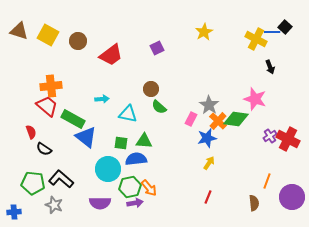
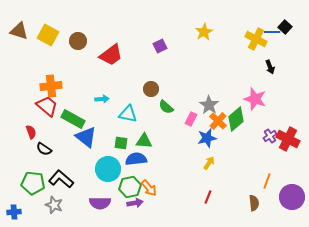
purple square at (157, 48): moved 3 px right, 2 px up
green semicircle at (159, 107): moved 7 px right
green diamond at (236, 119): rotated 50 degrees counterclockwise
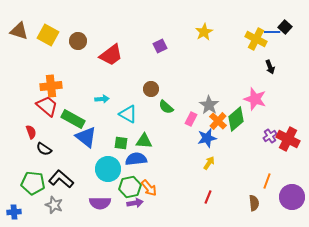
cyan triangle at (128, 114): rotated 18 degrees clockwise
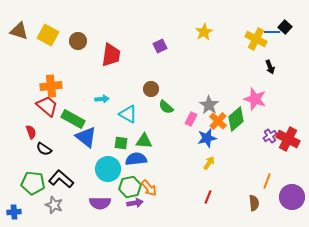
red trapezoid at (111, 55): rotated 45 degrees counterclockwise
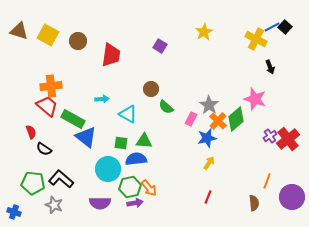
blue line at (272, 32): moved 5 px up; rotated 28 degrees counterclockwise
purple square at (160, 46): rotated 32 degrees counterclockwise
red cross at (288, 139): rotated 25 degrees clockwise
blue cross at (14, 212): rotated 24 degrees clockwise
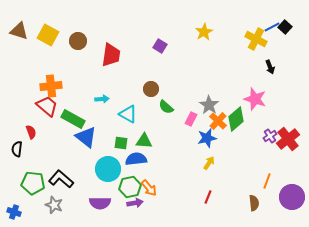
black semicircle at (44, 149): moved 27 px left; rotated 63 degrees clockwise
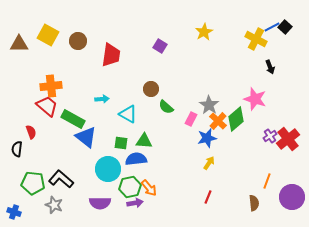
brown triangle at (19, 31): moved 13 px down; rotated 18 degrees counterclockwise
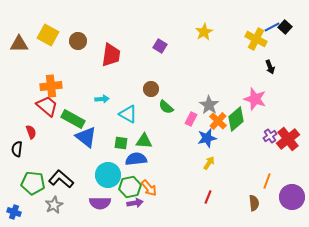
cyan circle at (108, 169): moved 6 px down
gray star at (54, 205): rotated 24 degrees clockwise
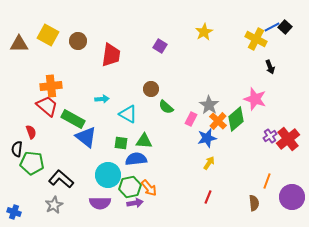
green pentagon at (33, 183): moved 1 px left, 20 px up
